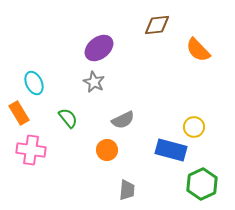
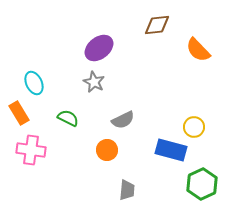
green semicircle: rotated 25 degrees counterclockwise
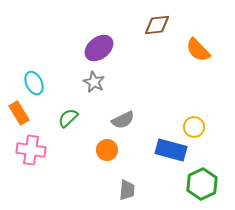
green semicircle: rotated 70 degrees counterclockwise
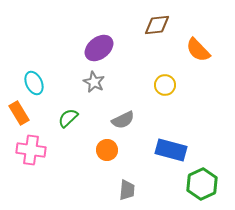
yellow circle: moved 29 px left, 42 px up
